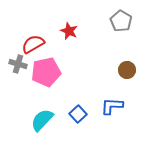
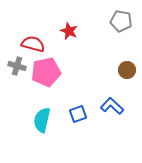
gray pentagon: rotated 20 degrees counterclockwise
red semicircle: rotated 45 degrees clockwise
gray cross: moved 1 px left, 2 px down
blue L-shape: rotated 40 degrees clockwise
blue square: rotated 24 degrees clockwise
cyan semicircle: rotated 30 degrees counterclockwise
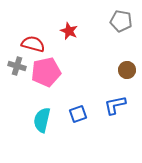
blue L-shape: moved 3 px right, 1 px up; rotated 55 degrees counterclockwise
